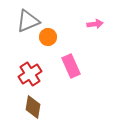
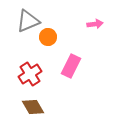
pink rectangle: rotated 50 degrees clockwise
brown diamond: rotated 40 degrees counterclockwise
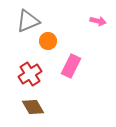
pink arrow: moved 3 px right, 3 px up; rotated 21 degrees clockwise
orange circle: moved 4 px down
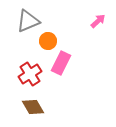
pink arrow: rotated 56 degrees counterclockwise
pink rectangle: moved 10 px left, 3 px up
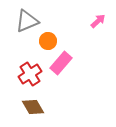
gray triangle: moved 1 px left
pink rectangle: rotated 15 degrees clockwise
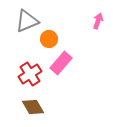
pink arrow: rotated 28 degrees counterclockwise
orange circle: moved 1 px right, 2 px up
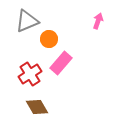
brown diamond: moved 4 px right
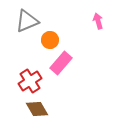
pink arrow: rotated 35 degrees counterclockwise
orange circle: moved 1 px right, 1 px down
red cross: moved 7 px down
brown diamond: moved 2 px down
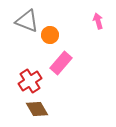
gray triangle: rotated 45 degrees clockwise
orange circle: moved 5 px up
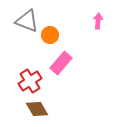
pink arrow: rotated 21 degrees clockwise
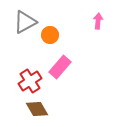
gray triangle: moved 2 px left, 1 px down; rotated 50 degrees counterclockwise
pink rectangle: moved 1 px left, 4 px down
